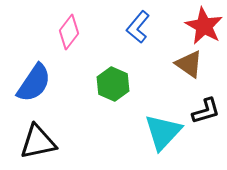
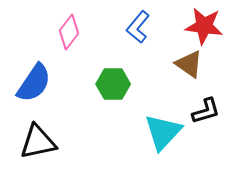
red star: rotated 21 degrees counterclockwise
green hexagon: rotated 24 degrees counterclockwise
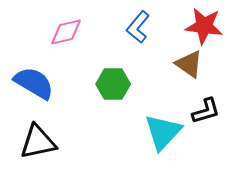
pink diamond: moved 3 px left; rotated 40 degrees clockwise
blue semicircle: rotated 93 degrees counterclockwise
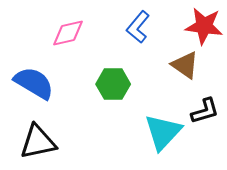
pink diamond: moved 2 px right, 1 px down
brown triangle: moved 4 px left, 1 px down
black L-shape: moved 1 px left
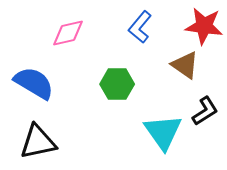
blue L-shape: moved 2 px right
green hexagon: moved 4 px right
black L-shape: rotated 16 degrees counterclockwise
cyan triangle: rotated 18 degrees counterclockwise
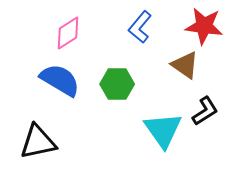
pink diamond: rotated 20 degrees counterclockwise
blue semicircle: moved 26 px right, 3 px up
cyan triangle: moved 2 px up
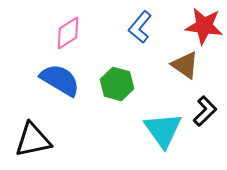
green hexagon: rotated 16 degrees clockwise
black L-shape: rotated 12 degrees counterclockwise
black triangle: moved 5 px left, 2 px up
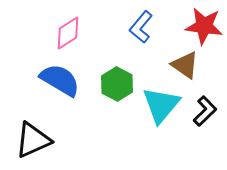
blue L-shape: moved 1 px right
green hexagon: rotated 12 degrees clockwise
cyan triangle: moved 2 px left, 25 px up; rotated 15 degrees clockwise
black triangle: rotated 12 degrees counterclockwise
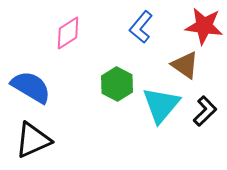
blue semicircle: moved 29 px left, 7 px down
